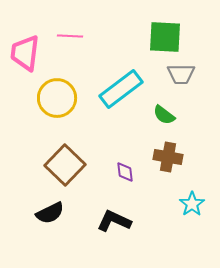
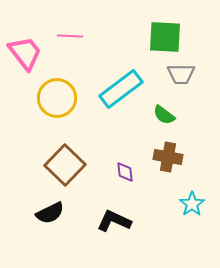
pink trapezoid: rotated 135 degrees clockwise
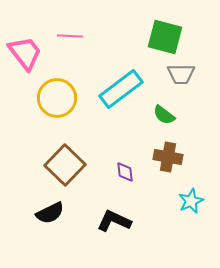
green square: rotated 12 degrees clockwise
cyan star: moved 1 px left, 3 px up; rotated 10 degrees clockwise
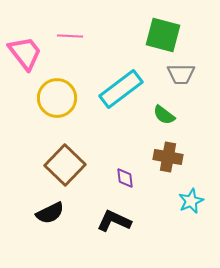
green square: moved 2 px left, 2 px up
purple diamond: moved 6 px down
